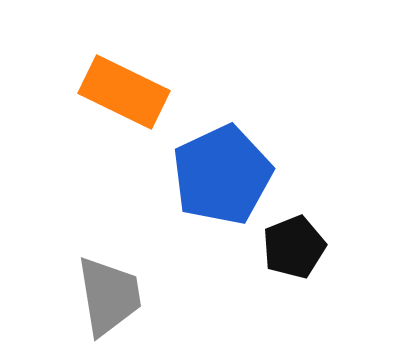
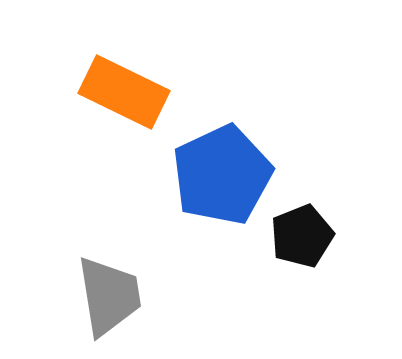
black pentagon: moved 8 px right, 11 px up
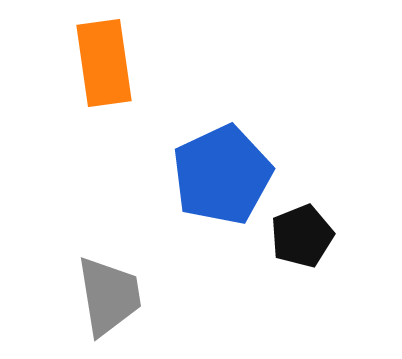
orange rectangle: moved 20 px left, 29 px up; rotated 56 degrees clockwise
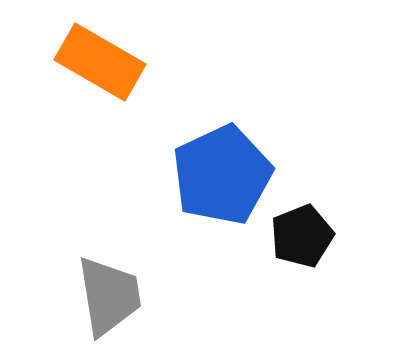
orange rectangle: moved 4 px left, 1 px up; rotated 52 degrees counterclockwise
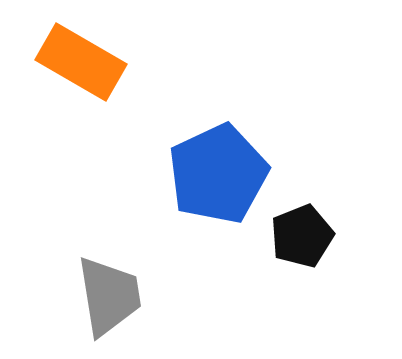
orange rectangle: moved 19 px left
blue pentagon: moved 4 px left, 1 px up
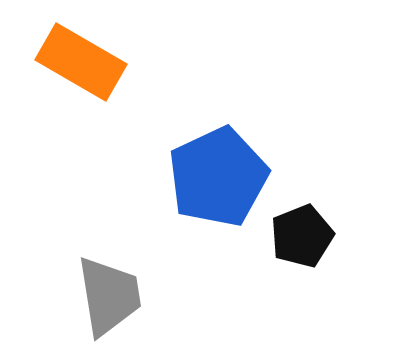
blue pentagon: moved 3 px down
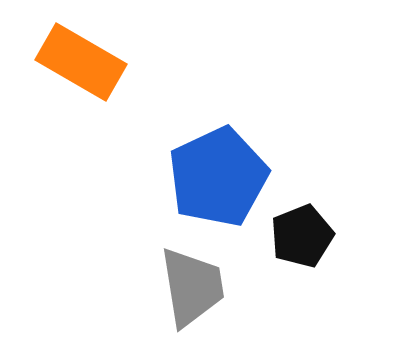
gray trapezoid: moved 83 px right, 9 px up
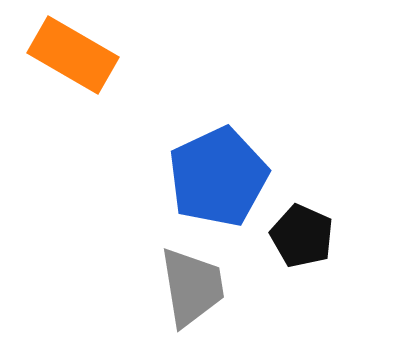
orange rectangle: moved 8 px left, 7 px up
black pentagon: rotated 26 degrees counterclockwise
